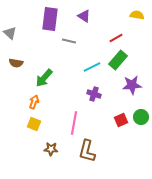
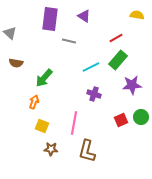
cyan line: moved 1 px left
yellow square: moved 8 px right, 2 px down
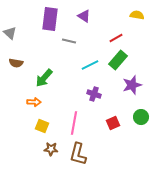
cyan line: moved 1 px left, 2 px up
purple star: rotated 12 degrees counterclockwise
orange arrow: rotated 72 degrees clockwise
red square: moved 8 px left, 3 px down
brown L-shape: moved 9 px left, 3 px down
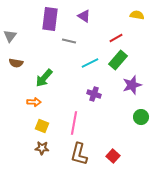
gray triangle: moved 3 px down; rotated 24 degrees clockwise
cyan line: moved 2 px up
red square: moved 33 px down; rotated 24 degrees counterclockwise
brown star: moved 9 px left, 1 px up
brown L-shape: moved 1 px right
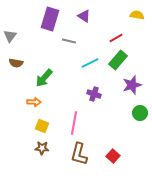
purple rectangle: rotated 10 degrees clockwise
green circle: moved 1 px left, 4 px up
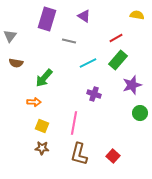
purple rectangle: moved 3 px left
cyan line: moved 2 px left
